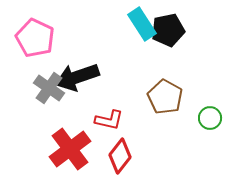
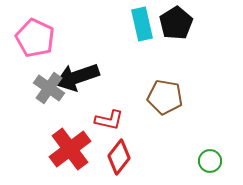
cyan rectangle: rotated 20 degrees clockwise
black pentagon: moved 8 px right, 7 px up; rotated 20 degrees counterclockwise
brown pentagon: rotated 20 degrees counterclockwise
green circle: moved 43 px down
red diamond: moved 1 px left, 1 px down
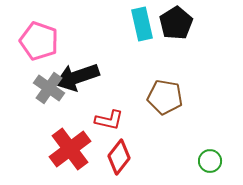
pink pentagon: moved 4 px right, 3 px down; rotated 6 degrees counterclockwise
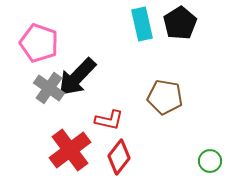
black pentagon: moved 4 px right
pink pentagon: moved 2 px down
black arrow: rotated 27 degrees counterclockwise
red cross: moved 1 px down
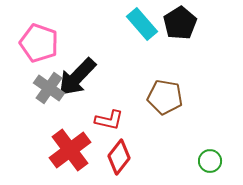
cyan rectangle: rotated 28 degrees counterclockwise
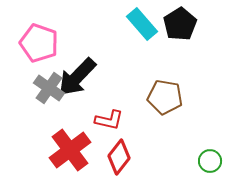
black pentagon: moved 1 px down
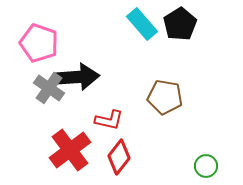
black arrow: rotated 138 degrees counterclockwise
green circle: moved 4 px left, 5 px down
